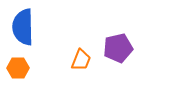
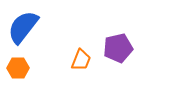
blue semicircle: rotated 39 degrees clockwise
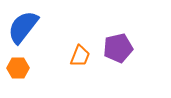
orange trapezoid: moved 1 px left, 4 px up
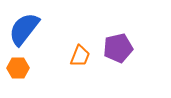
blue semicircle: moved 1 px right, 2 px down
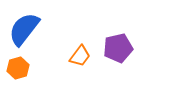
orange trapezoid: rotated 15 degrees clockwise
orange hexagon: rotated 15 degrees counterclockwise
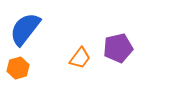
blue semicircle: moved 1 px right
orange trapezoid: moved 2 px down
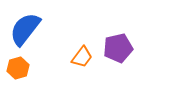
orange trapezoid: moved 2 px right, 1 px up
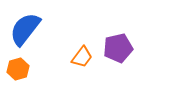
orange hexagon: moved 1 px down
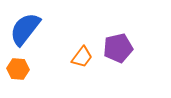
orange hexagon: rotated 20 degrees clockwise
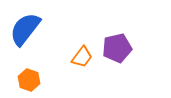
purple pentagon: moved 1 px left
orange hexagon: moved 11 px right, 11 px down; rotated 15 degrees clockwise
